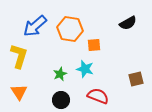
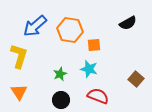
orange hexagon: moved 1 px down
cyan star: moved 4 px right
brown square: rotated 35 degrees counterclockwise
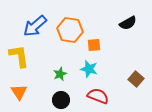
yellow L-shape: rotated 25 degrees counterclockwise
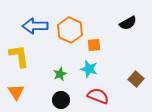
blue arrow: rotated 40 degrees clockwise
orange hexagon: rotated 15 degrees clockwise
orange triangle: moved 3 px left
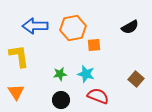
black semicircle: moved 2 px right, 4 px down
orange hexagon: moved 3 px right, 2 px up; rotated 25 degrees clockwise
cyan star: moved 3 px left, 5 px down
green star: rotated 16 degrees clockwise
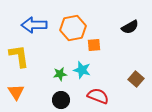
blue arrow: moved 1 px left, 1 px up
cyan star: moved 4 px left, 4 px up
